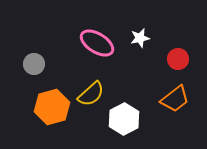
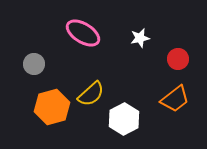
pink ellipse: moved 14 px left, 10 px up
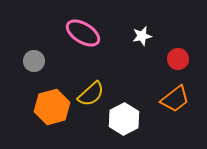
white star: moved 2 px right, 2 px up
gray circle: moved 3 px up
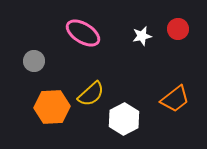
red circle: moved 30 px up
orange hexagon: rotated 12 degrees clockwise
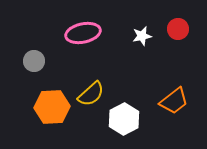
pink ellipse: rotated 44 degrees counterclockwise
orange trapezoid: moved 1 px left, 2 px down
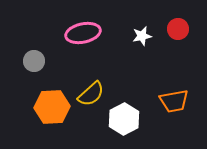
orange trapezoid: rotated 28 degrees clockwise
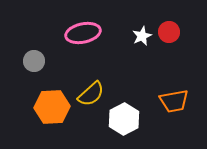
red circle: moved 9 px left, 3 px down
white star: rotated 12 degrees counterclockwise
